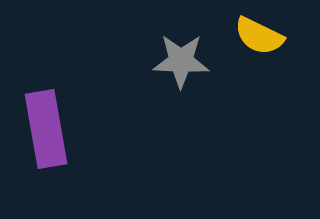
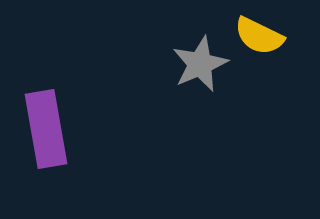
gray star: moved 19 px right, 3 px down; rotated 26 degrees counterclockwise
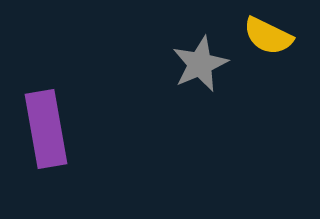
yellow semicircle: moved 9 px right
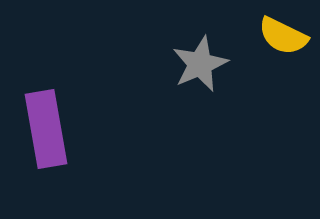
yellow semicircle: moved 15 px right
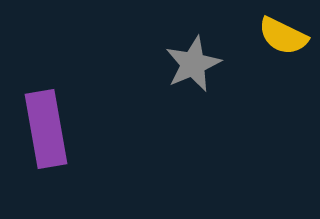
gray star: moved 7 px left
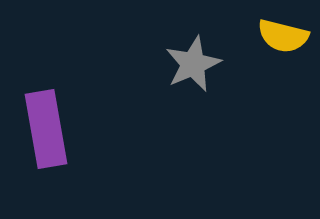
yellow semicircle: rotated 12 degrees counterclockwise
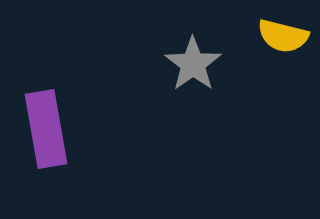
gray star: rotated 12 degrees counterclockwise
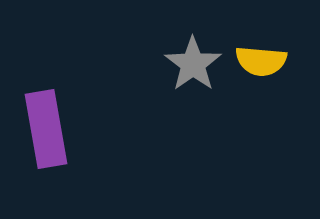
yellow semicircle: moved 22 px left, 25 px down; rotated 9 degrees counterclockwise
